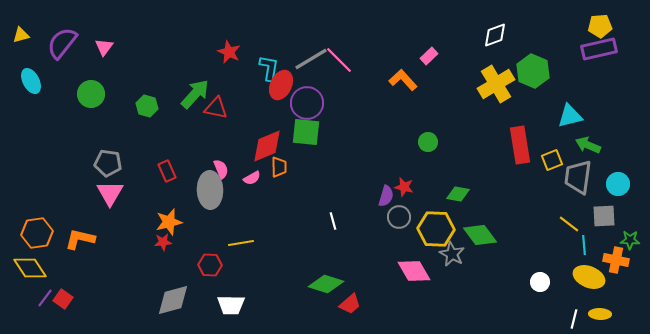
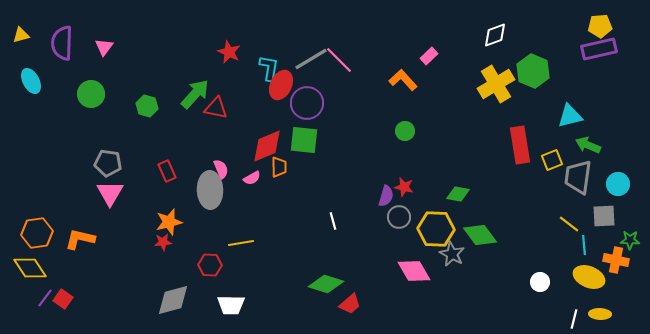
purple semicircle at (62, 43): rotated 36 degrees counterclockwise
green square at (306, 132): moved 2 px left, 8 px down
green circle at (428, 142): moved 23 px left, 11 px up
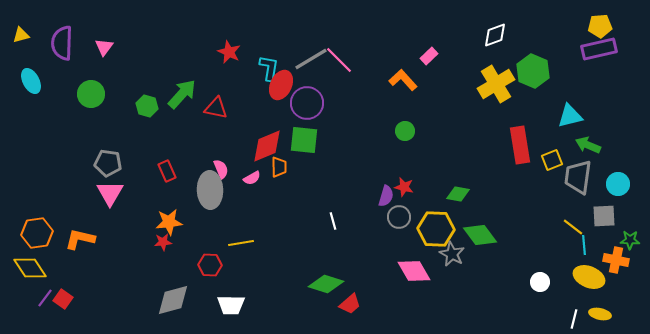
green arrow at (195, 94): moved 13 px left
orange star at (169, 222): rotated 8 degrees clockwise
yellow line at (569, 224): moved 4 px right, 3 px down
yellow ellipse at (600, 314): rotated 10 degrees clockwise
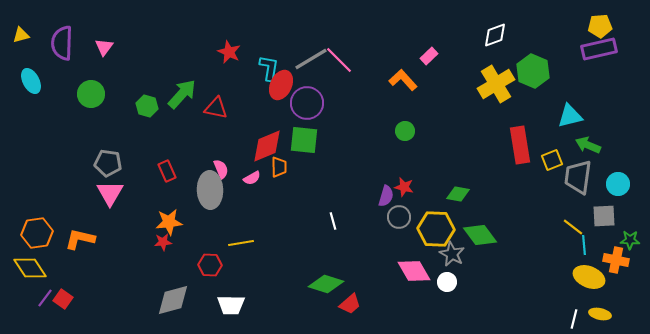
white circle at (540, 282): moved 93 px left
